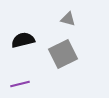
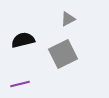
gray triangle: rotated 42 degrees counterclockwise
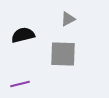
black semicircle: moved 5 px up
gray square: rotated 28 degrees clockwise
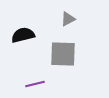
purple line: moved 15 px right
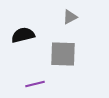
gray triangle: moved 2 px right, 2 px up
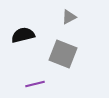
gray triangle: moved 1 px left
gray square: rotated 20 degrees clockwise
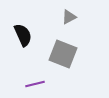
black semicircle: rotated 80 degrees clockwise
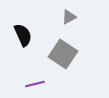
gray square: rotated 12 degrees clockwise
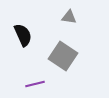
gray triangle: rotated 35 degrees clockwise
gray square: moved 2 px down
